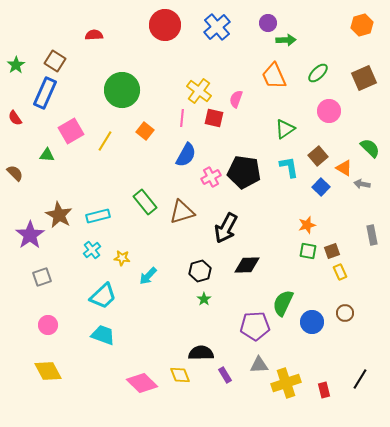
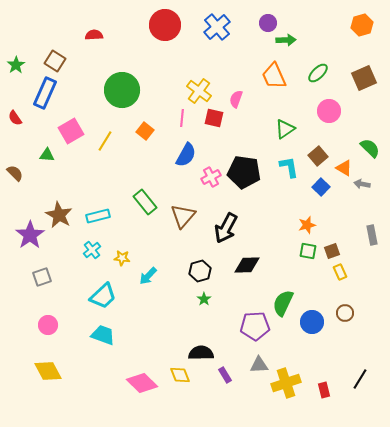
brown triangle at (182, 212): moved 1 px right, 4 px down; rotated 32 degrees counterclockwise
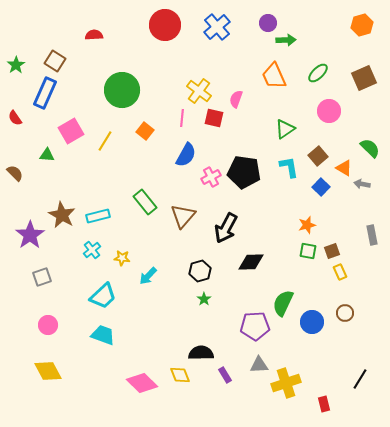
brown star at (59, 215): moved 3 px right
black diamond at (247, 265): moved 4 px right, 3 px up
red rectangle at (324, 390): moved 14 px down
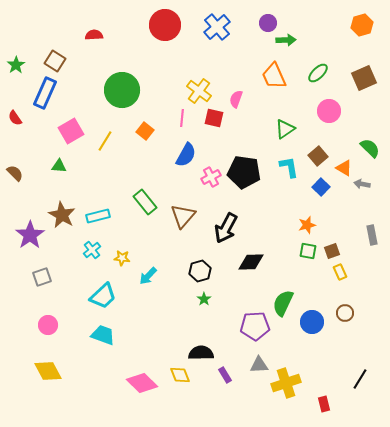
green triangle at (47, 155): moved 12 px right, 11 px down
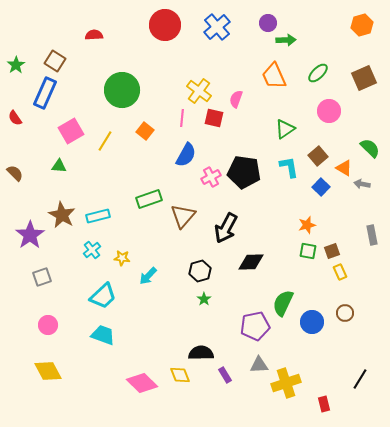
green rectangle at (145, 202): moved 4 px right, 3 px up; rotated 70 degrees counterclockwise
purple pentagon at (255, 326): rotated 8 degrees counterclockwise
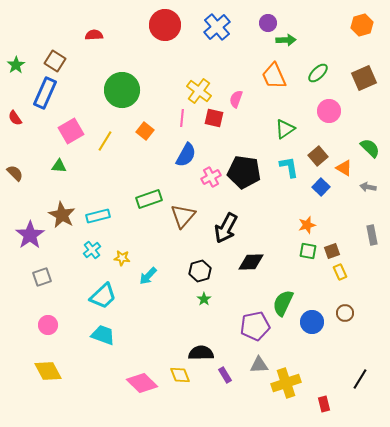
gray arrow at (362, 184): moved 6 px right, 3 px down
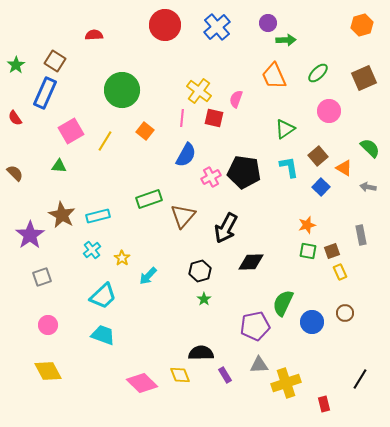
gray rectangle at (372, 235): moved 11 px left
yellow star at (122, 258): rotated 28 degrees clockwise
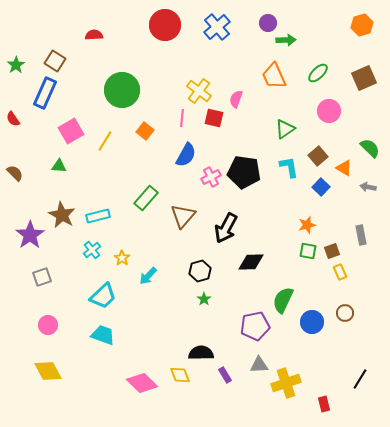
red semicircle at (15, 118): moved 2 px left, 1 px down
green rectangle at (149, 199): moved 3 px left, 1 px up; rotated 30 degrees counterclockwise
green semicircle at (283, 303): moved 3 px up
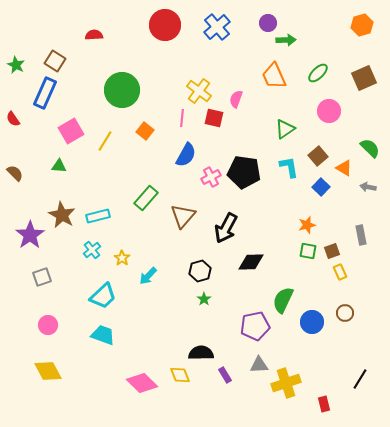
green star at (16, 65): rotated 12 degrees counterclockwise
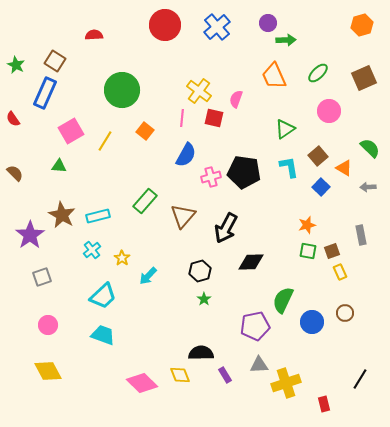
pink cross at (211, 177): rotated 12 degrees clockwise
gray arrow at (368, 187): rotated 14 degrees counterclockwise
green rectangle at (146, 198): moved 1 px left, 3 px down
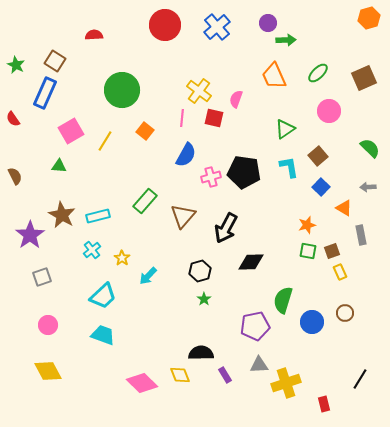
orange hexagon at (362, 25): moved 7 px right, 7 px up
orange triangle at (344, 168): moved 40 px down
brown semicircle at (15, 173): moved 3 px down; rotated 18 degrees clockwise
green semicircle at (283, 300): rotated 8 degrees counterclockwise
